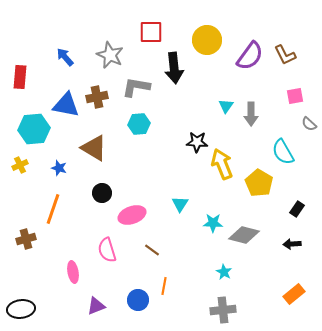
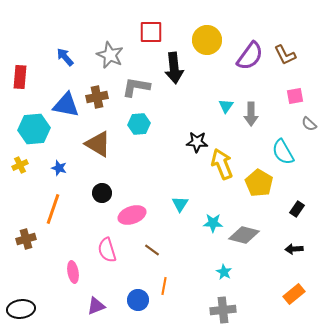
brown triangle at (94, 148): moved 4 px right, 4 px up
black arrow at (292, 244): moved 2 px right, 5 px down
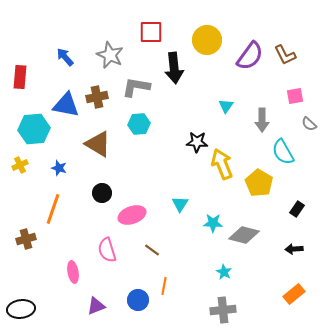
gray arrow at (251, 114): moved 11 px right, 6 px down
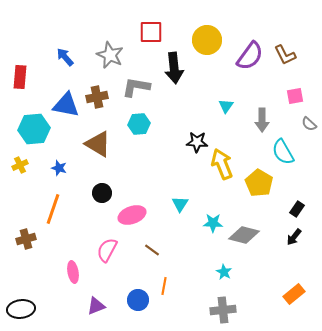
black arrow at (294, 249): moved 12 px up; rotated 48 degrees counterclockwise
pink semicircle at (107, 250): rotated 45 degrees clockwise
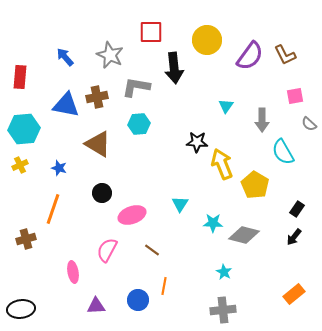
cyan hexagon at (34, 129): moved 10 px left
yellow pentagon at (259, 183): moved 4 px left, 2 px down
purple triangle at (96, 306): rotated 18 degrees clockwise
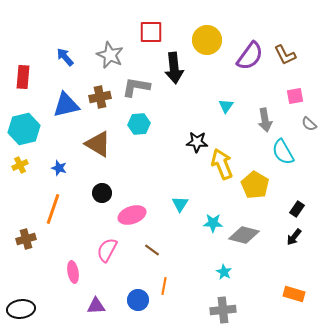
red rectangle at (20, 77): moved 3 px right
brown cross at (97, 97): moved 3 px right
blue triangle at (66, 105): rotated 24 degrees counterclockwise
gray arrow at (262, 120): moved 3 px right; rotated 10 degrees counterclockwise
cyan hexagon at (24, 129): rotated 8 degrees counterclockwise
orange rectangle at (294, 294): rotated 55 degrees clockwise
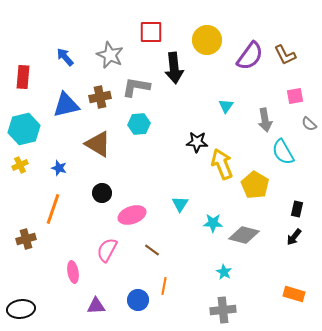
black rectangle at (297, 209): rotated 21 degrees counterclockwise
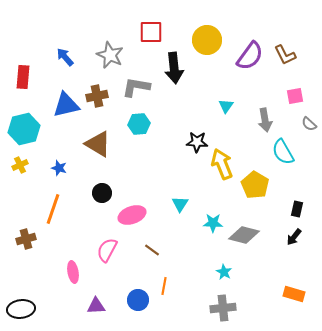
brown cross at (100, 97): moved 3 px left, 1 px up
gray cross at (223, 310): moved 2 px up
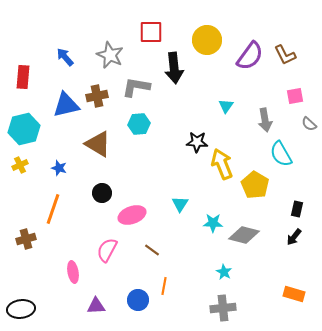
cyan semicircle at (283, 152): moved 2 px left, 2 px down
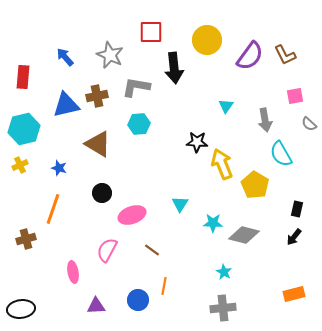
orange rectangle at (294, 294): rotated 30 degrees counterclockwise
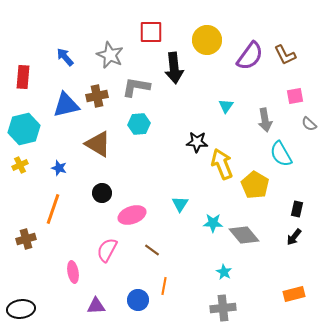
gray diamond at (244, 235): rotated 36 degrees clockwise
